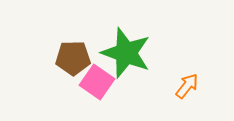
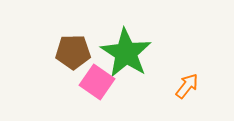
green star: rotated 12 degrees clockwise
brown pentagon: moved 6 px up
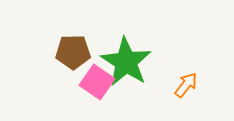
green star: moved 9 px down
orange arrow: moved 1 px left, 1 px up
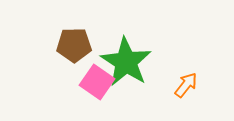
brown pentagon: moved 1 px right, 7 px up
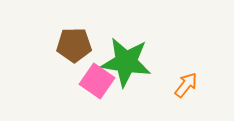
green star: rotated 24 degrees counterclockwise
pink square: moved 1 px up
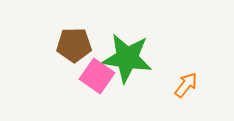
green star: moved 1 px right, 4 px up
pink square: moved 5 px up
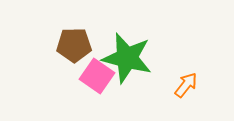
green star: rotated 6 degrees clockwise
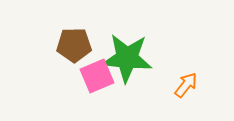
green star: rotated 9 degrees counterclockwise
pink square: rotated 32 degrees clockwise
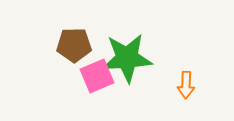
green star: rotated 9 degrees counterclockwise
orange arrow: rotated 144 degrees clockwise
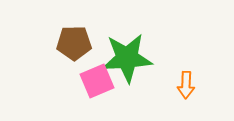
brown pentagon: moved 2 px up
pink square: moved 5 px down
